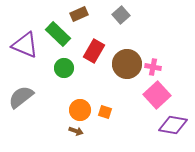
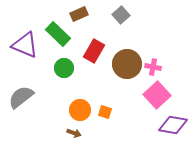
brown arrow: moved 2 px left, 2 px down
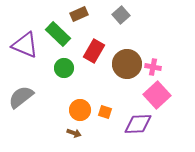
purple diamond: moved 35 px left, 1 px up; rotated 12 degrees counterclockwise
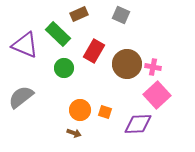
gray square: rotated 24 degrees counterclockwise
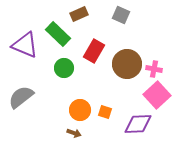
pink cross: moved 1 px right, 2 px down
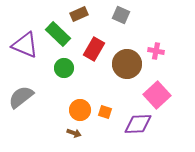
red rectangle: moved 2 px up
pink cross: moved 2 px right, 18 px up
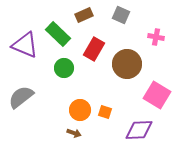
brown rectangle: moved 5 px right, 1 px down
pink cross: moved 14 px up
pink square: rotated 16 degrees counterclockwise
purple diamond: moved 1 px right, 6 px down
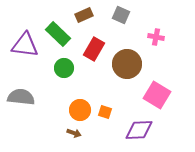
purple triangle: rotated 16 degrees counterclockwise
gray semicircle: rotated 44 degrees clockwise
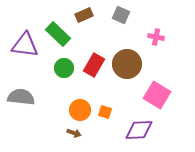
red rectangle: moved 16 px down
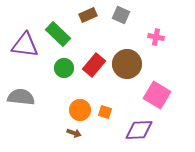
brown rectangle: moved 4 px right
red rectangle: rotated 10 degrees clockwise
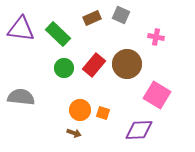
brown rectangle: moved 4 px right, 3 px down
purple triangle: moved 4 px left, 16 px up
orange square: moved 2 px left, 1 px down
